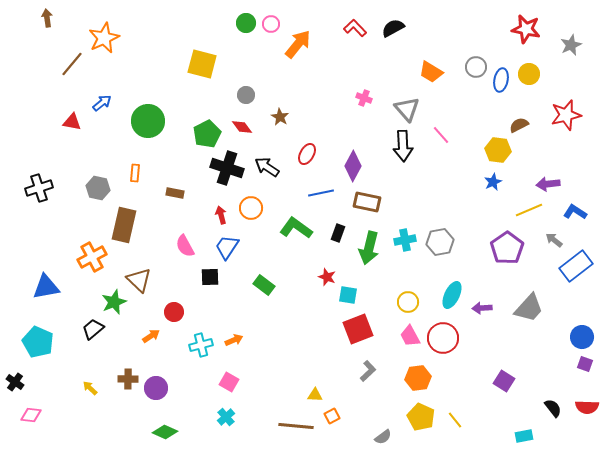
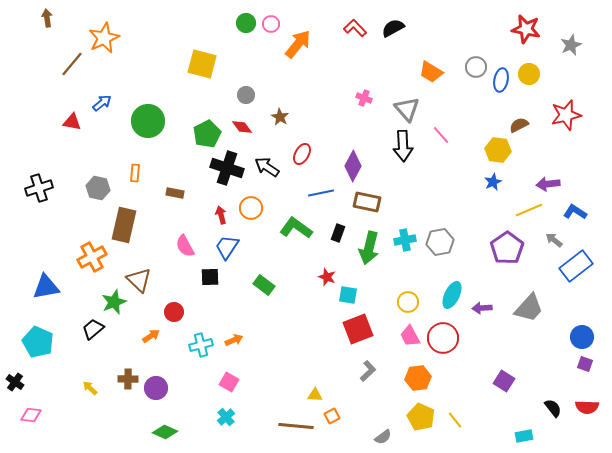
red ellipse at (307, 154): moved 5 px left
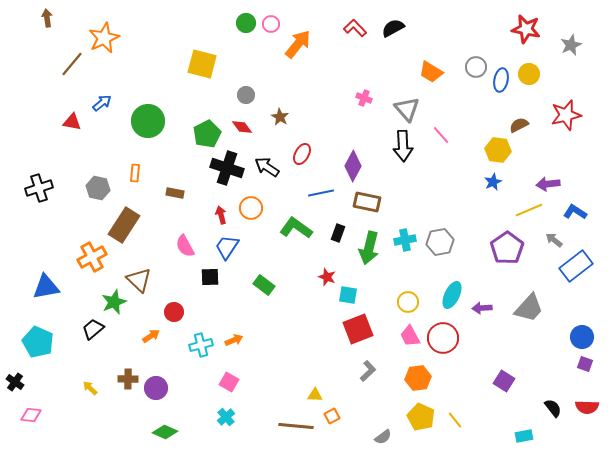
brown rectangle at (124, 225): rotated 20 degrees clockwise
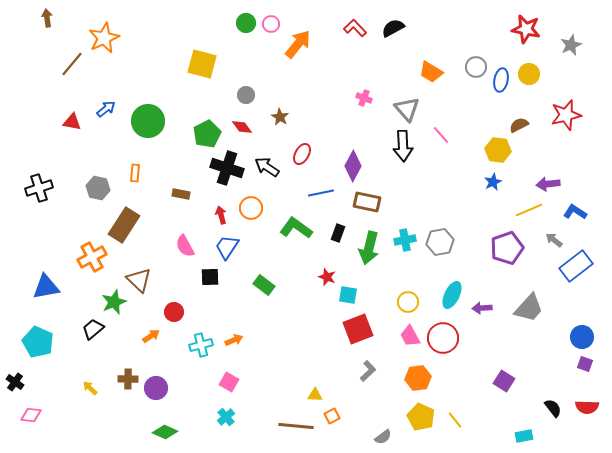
blue arrow at (102, 103): moved 4 px right, 6 px down
brown rectangle at (175, 193): moved 6 px right, 1 px down
purple pentagon at (507, 248): rotated 16 degrees clockwise
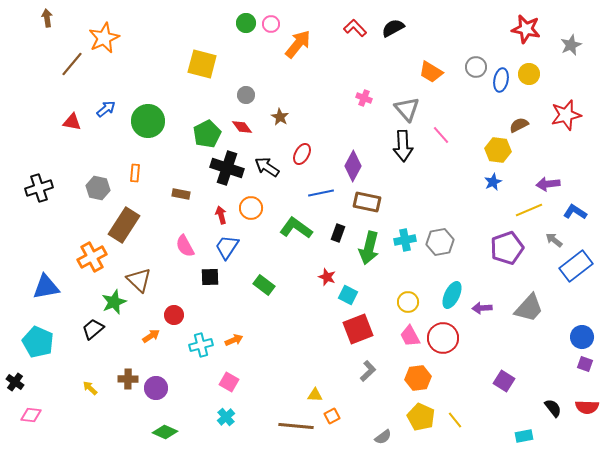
cyan square at (348, 295): rotated 18 degrees clockwise
red circle at (174, 312): moved 3 px down
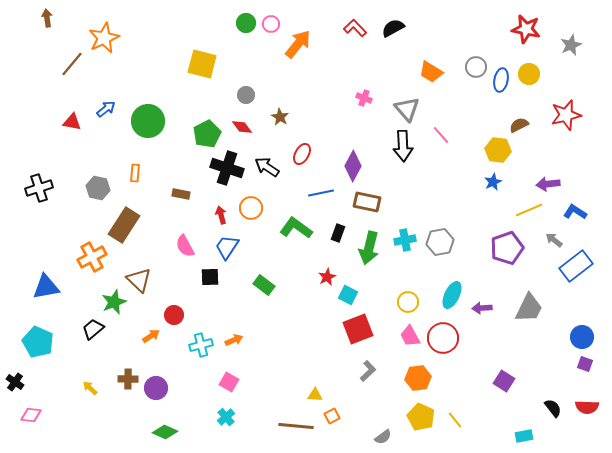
red star at (327, 277): rotated 24 degrees clockwise
gray trapezoid at (529, 308): rotated 16 degrees counterclockwise
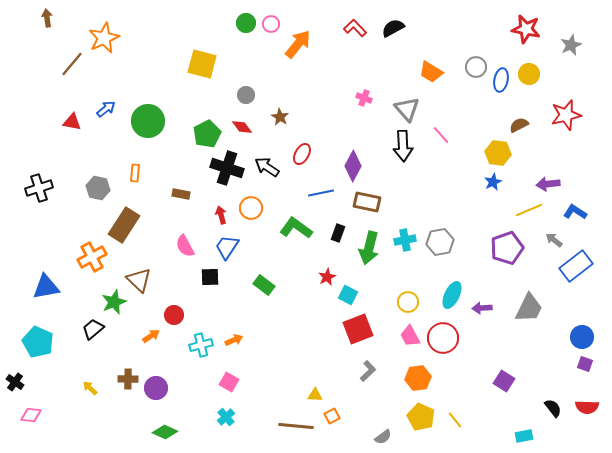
yellow hexagon at (498, 150): moved 3 px down
